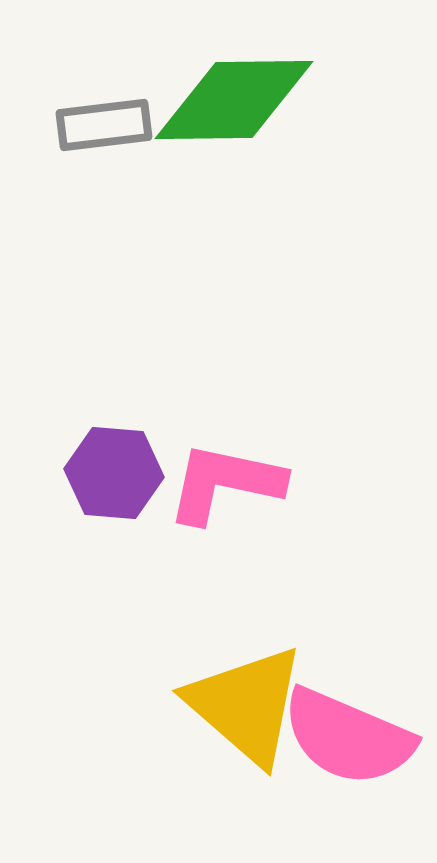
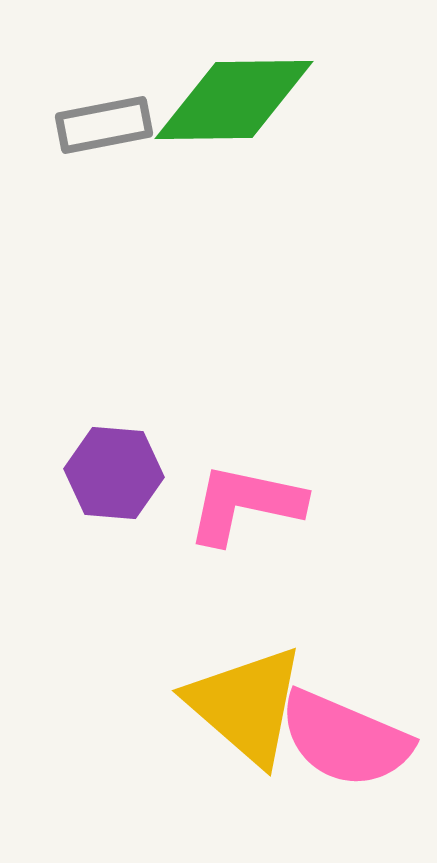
gray rectangle: rotated 4 degrees counterclockwise
pink L-shape: moved 20 px right, 21 px down
pink semicircle: moved 3 px left, 2 px down
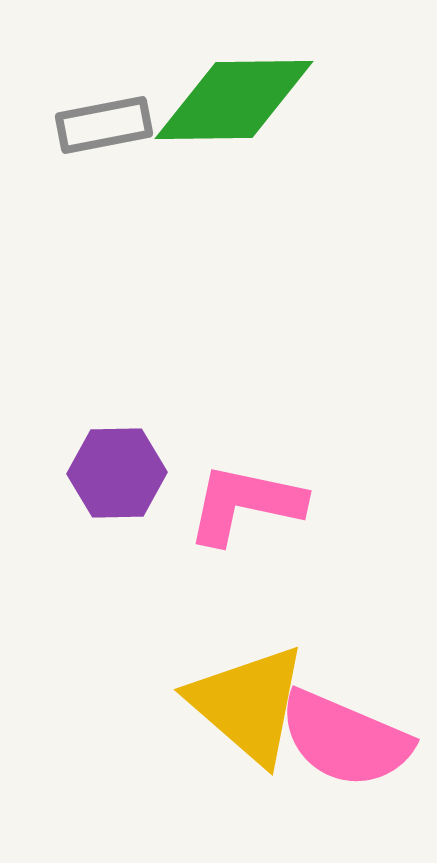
purple hexagon: moved 3 px right; rotated 6 degrees counterclockwise
yellow triangle: moved 2 px right, 1 px up
